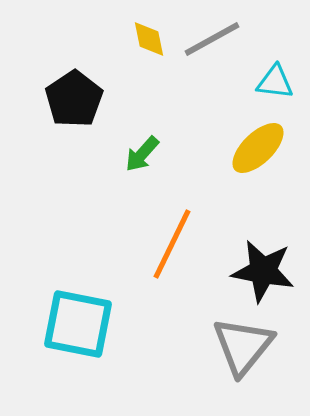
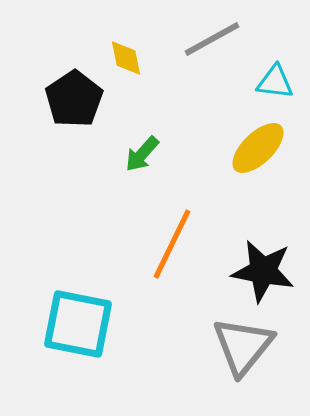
yellow diamond: moved 23 px left, 19 px down
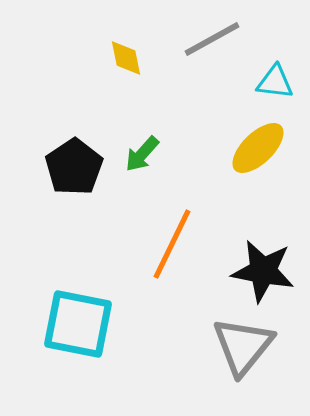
black pentagon: moved 68 px down
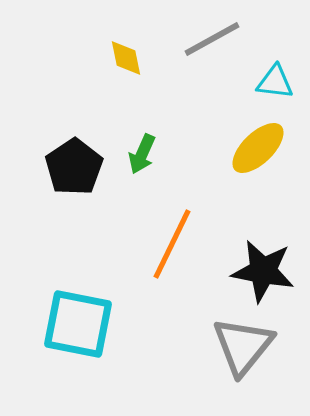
green arrow: rotated 18 degrees counterclockwise
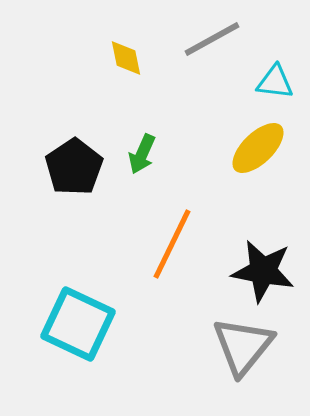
cyan square: rotated 14 degrees clockwise
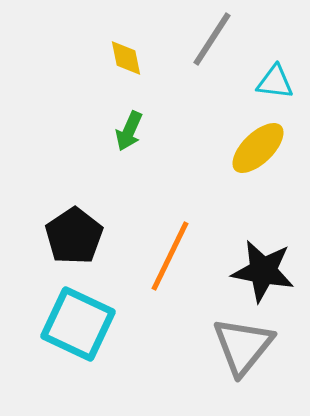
gray line: rotated 28 degrees counterclockwise
green arrow: moved 13 px left, 23 px up
black pentagon: moved 69 px down
orange line: moved 2 px left, 12 px down
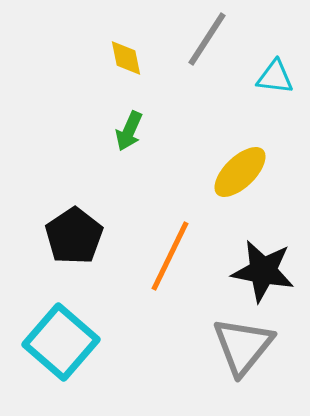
gray line: moved 5 px left
cyan triangle: moved 5 px up
yellow ellipse: moved 18 px left, 24 px down
cyan square: moved 17 px left, 18 px down; rotated 16 degrees clockwise
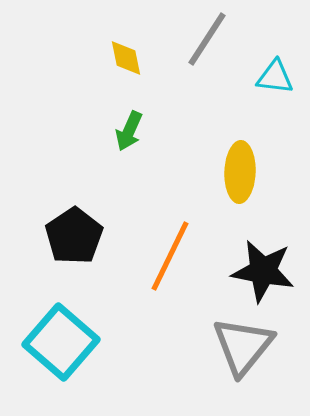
yellow ellipse: rotated 44 degrees counterclockwise
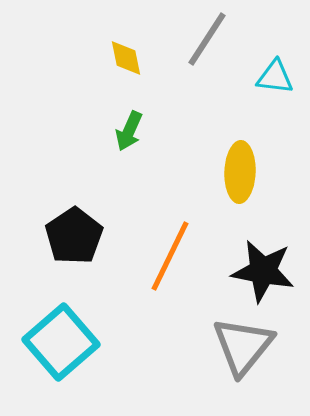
cyan square: rotated 8 degrees clockwise
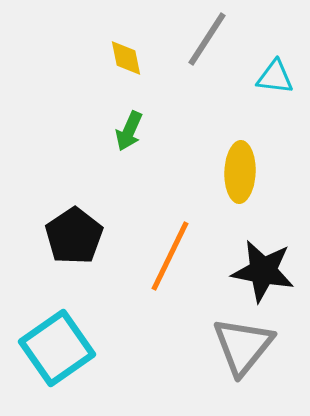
cyan square: moved 4 px left, 6 px down; rotated 6 degrees clockwise
